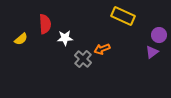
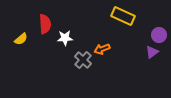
gray cross: moved 1 px down
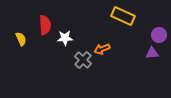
red semicircle: moved 1 px down
yellow semicircle: rotated 72 degrees counterclockwise
purple triangle: moved 1 px down; rotated 32 degrees clockwise
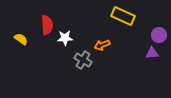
red semicircle: moved 2 px right
yellow semicircle: rotated 32 degrees counterclockwise
orange arrow: moved 4 px up
gray cross: rotated 12 degrees counterclockwise
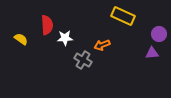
purple circle: moved 1 px up
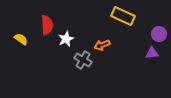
white star: moved 1 px right, 1 px down; rotated 21 degrees counterclockwise
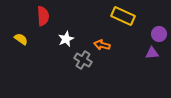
red semicircle: moved 4 px left, 9 px up
orange arrow: rotated 35 degrees clockwise
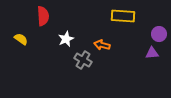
yellow rectangle: rotated 20 degrees counterclockwise
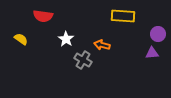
red semicircle: rotated 102 degrees clockwise
purple circle: moved 1 px left
white star: rotated 14 degrees counterclockwise
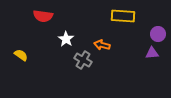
yellow semicircle: moved 16 px down
